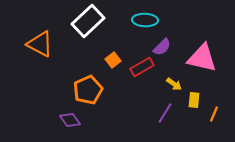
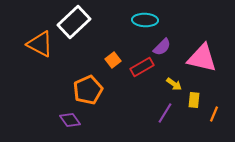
white rectangle: moved 14 px left, 1 px down
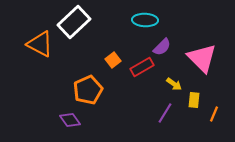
pink triangle: rotated 32 degrees clockwise
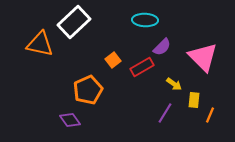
orange triangle: rotated 16 degrees counterclockwise
pink triangle: moved 1 px right, 1 px up
orange line: moved 4 px left, 1 px down
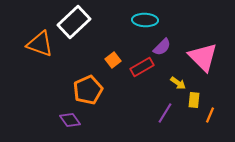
orange triangle: rotated 8 degrees clockwise
yellow arrow: moved 4 px right, 1 px up
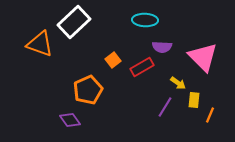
purple semicircle: rotated 48 degrees clockwise
purple line: moved 6 px up
